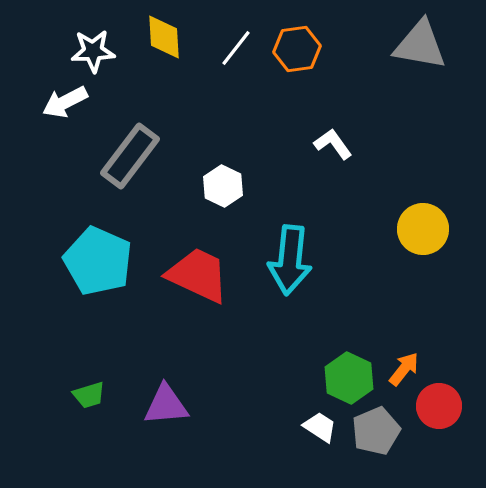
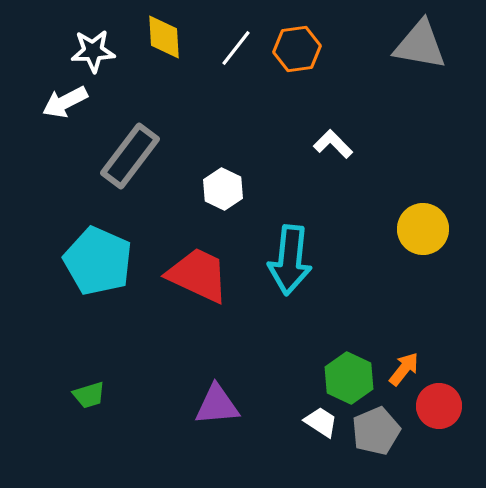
white L-shape: rotated 9 degrees counterclockwise
white hexagon: moved 3 px down
purple triangle: moved 51 px right
white trapezoid: moved 1 px right, 5 px up
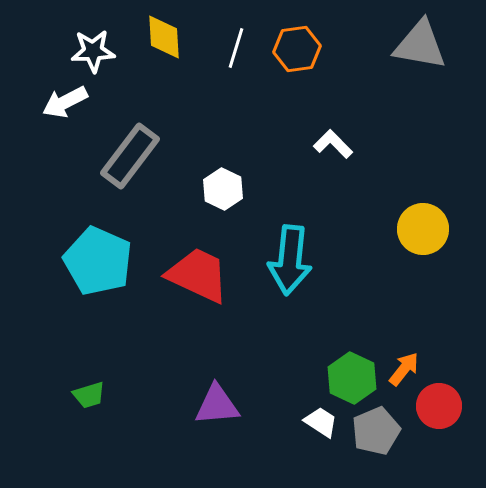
white line: rotated 21 degrees counterclockwise
green hexagon: moved 3 px right
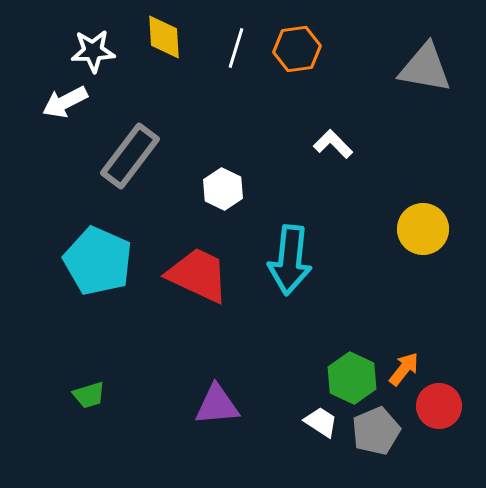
gray triangle: moved 5 px right, 23 px down
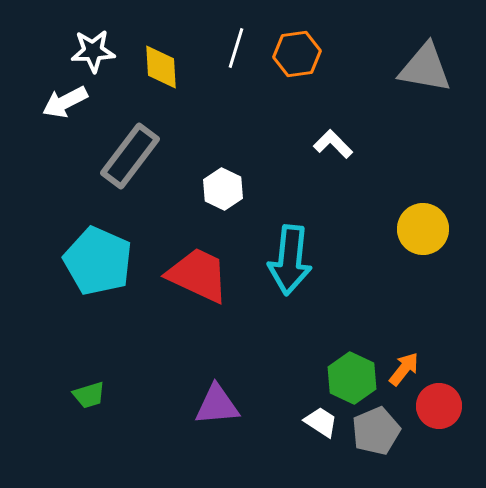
yellow diamond: moved 3 px left, 30 px down
orange hexagon: moved 5 px down
